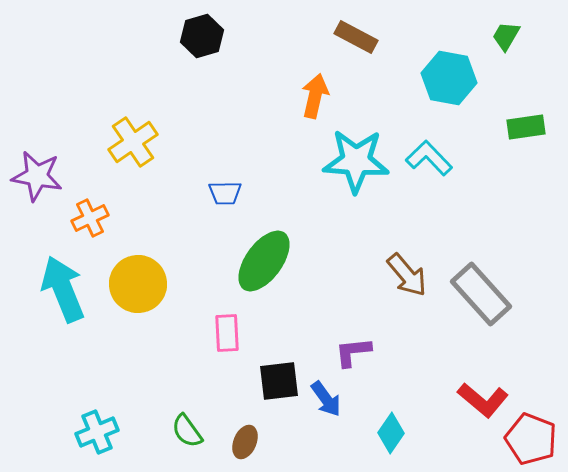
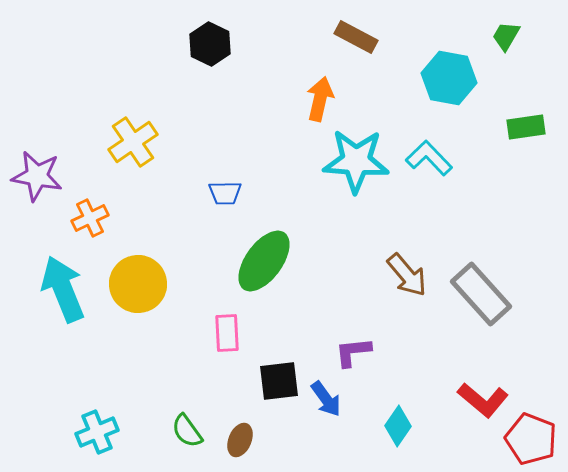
black hexagon: moved 8 px right, 8 px down; rotated 18 degrees counterclockwise
orange arrow: moved 5 px right, 3 px down
cyan diamond: moved 7 px right, 7 px up
brown ellipse: moved 5 px left, 2 px up
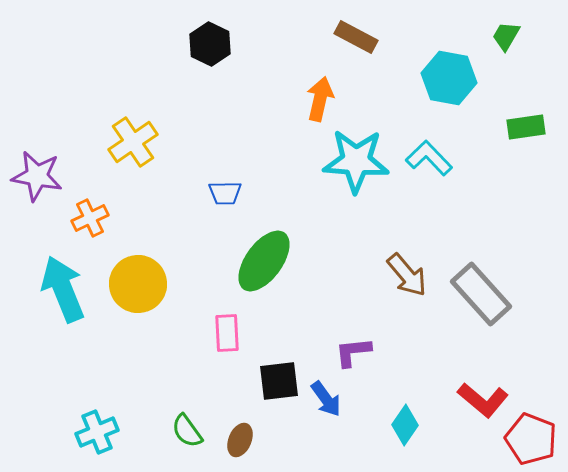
cyan diamond: moved 7 px right, 1 px up
